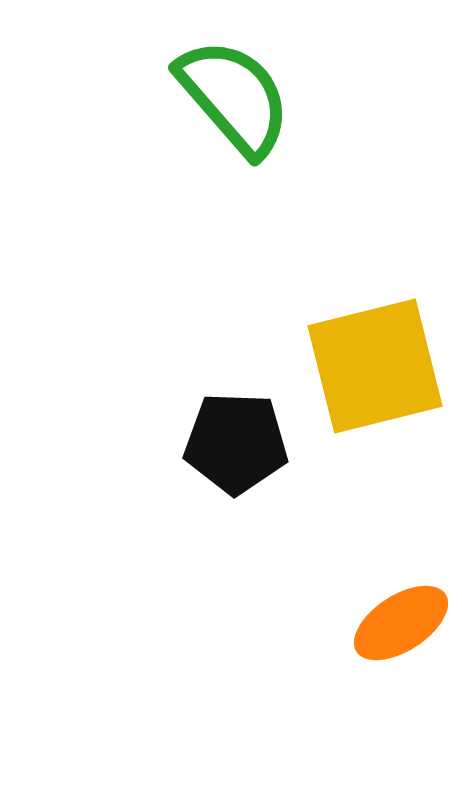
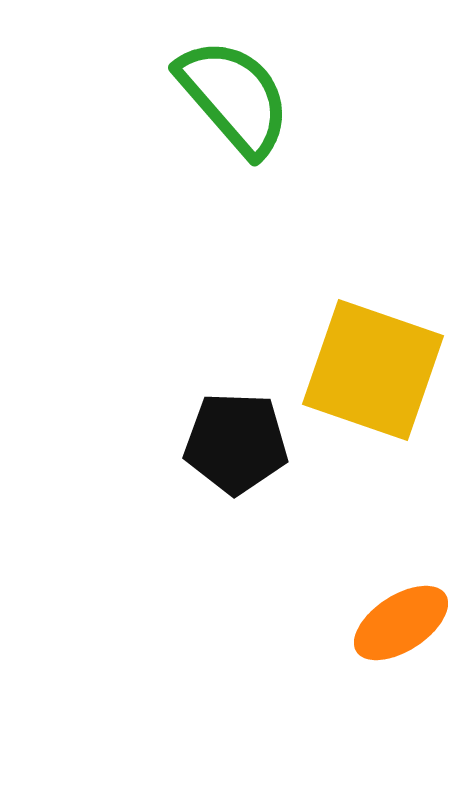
yellow square: moved 2 px left, 4 px down; rotated 33 degrees clockwise
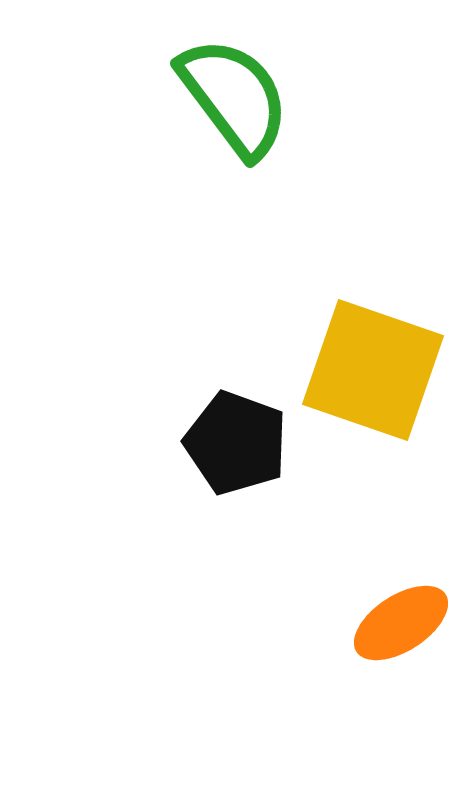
green semicircle: rotated 4 degrees clockwise
black pentagon: rotated 18 degrees clockwise
